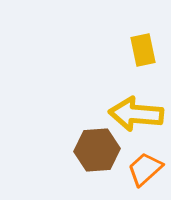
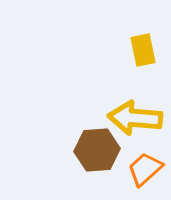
yellow arrow: moved 1 px left, 4 px down
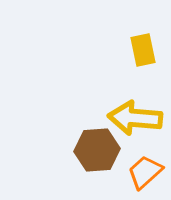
orange trapezoid: moved 3 px down
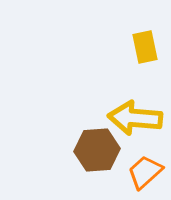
yellow rectangle: moved 2 px right, 3 px up
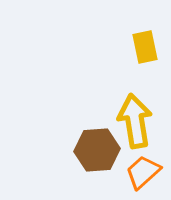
yellow arrow: moved 3 px down; rotated 76 degrees clockwise
orange trapezoid: moved 2 px left
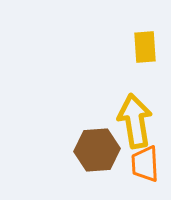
yellow rectangle: rotated 8 degrees clockwise
orange trapezoid: moved 2 px right, 8 px up; rotated 51 degrees counterclockwise
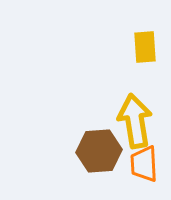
brown hexagon: moved 2 px right, 1 px down
orange trapezoid: moved 1 px left
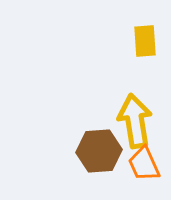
yellow rectangle: moved 6 px up
orange trapezoid: rotated 21 degrees counterclockwise
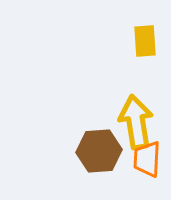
yellow arrow: moved 1 px right, 1 px down
orange trapezoid: moved 3 px right, 5 px up; rotated 27 degrees clockwise
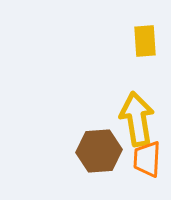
yellow arrow: moved 1 px right, 3 px up
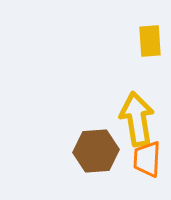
yellow rectangle: moved 5 px right
brown hexagon: moved 3 px left
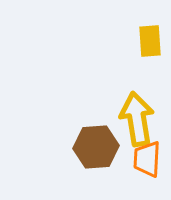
brown hexagon: moved 4 px up
